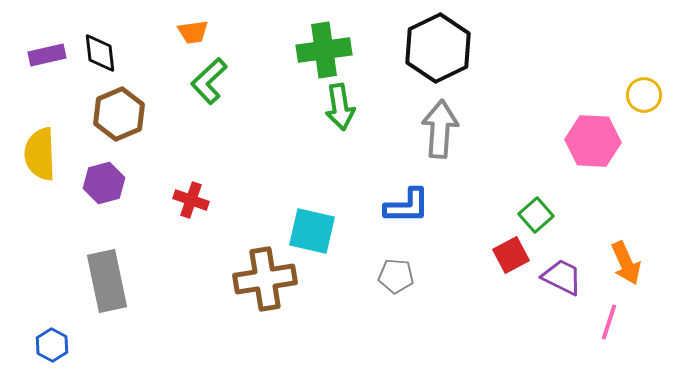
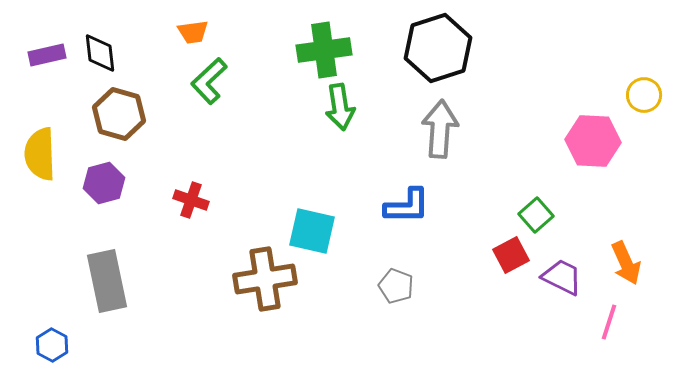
black hexagon: rotated 8 degrees clockwise
brown hexagon: rotated 21 degrees counterclockwise
gray pentagon: moved 10 px down; rotated 16 degrees clockwise
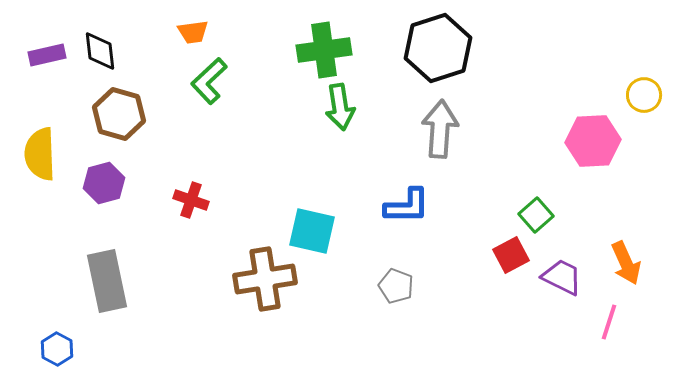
black diamond: moved 2 px up
pink hexagon: rotated 6 degrees counterclockwise
blue hexagon: moved 5 px right, 4 px down
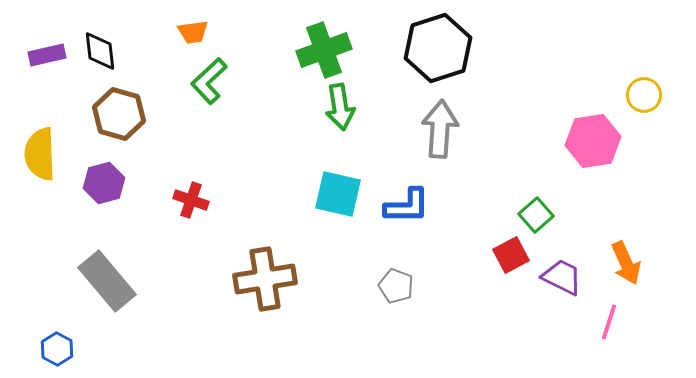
green cross: rotated 12 degrees counterclockwise
pink hexagon: rotated 6 degrees counterclockwise
cyan square: moved 26 px right, 37 px up
gray rectangle: rotated 28 degrees counterclockwise
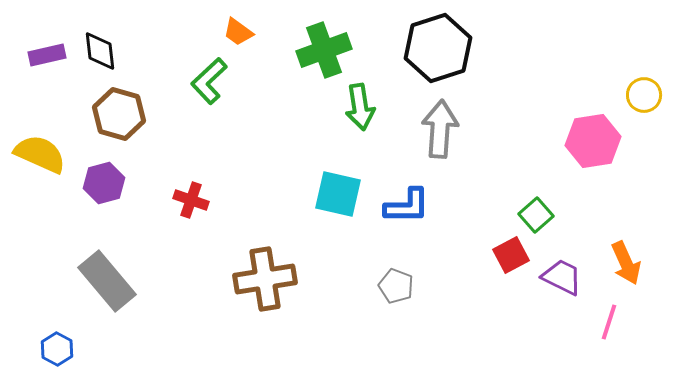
orange trapezoid: moved 45 px right; rotated 44 degrees clockwise
green arrow: moved 20 px right
yellow semicircle: rotated 116 degrees clockwise
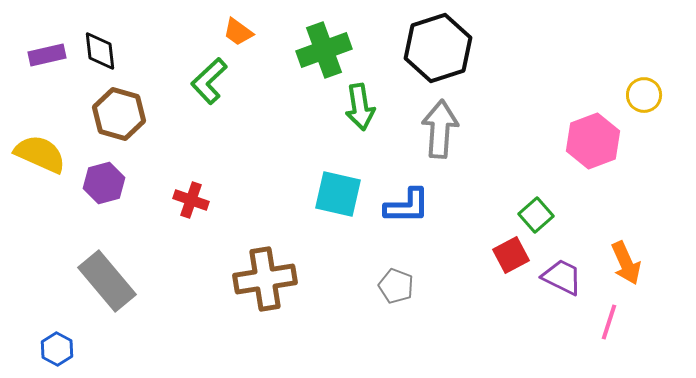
pink hexagon: rotated 12 degrees counterclockwise
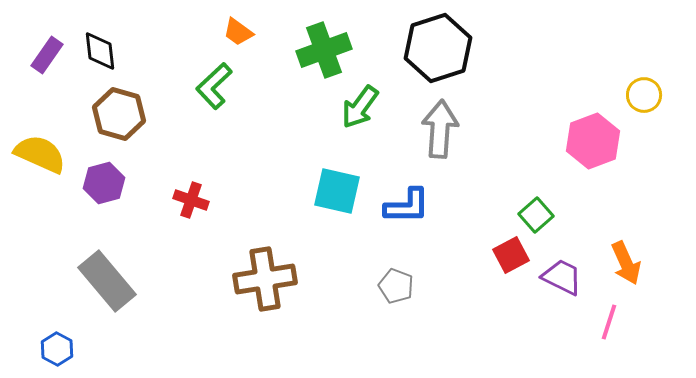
purple rectangle: rotated 42 degrees counterclockwise
green L-shape: moved 5 px right, 5 px down
green arrow: rotated 45 degrees clockwise
cyan square: moved 1 px left, 3 px up
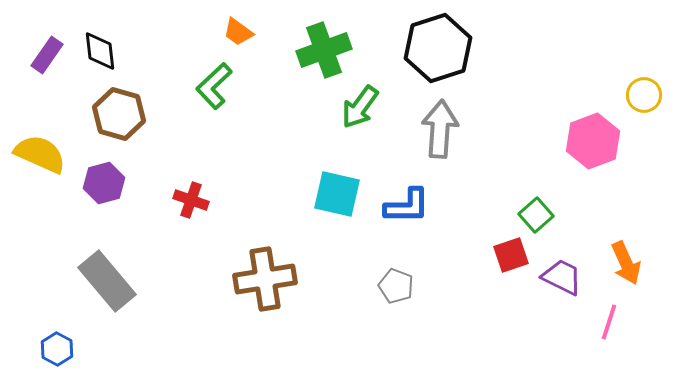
cyan square: moved 3 px down
red square: rotated 9 degrees clockwise
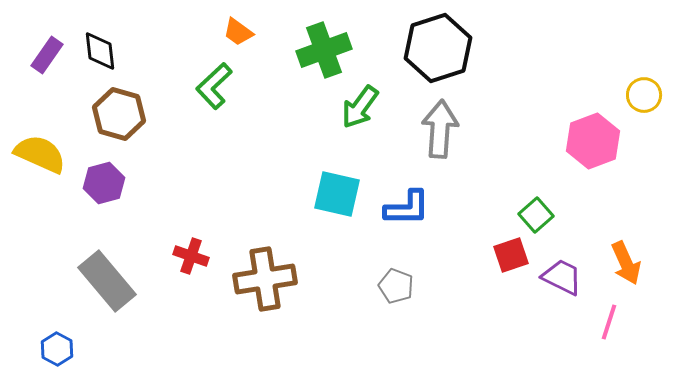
red cross: moved 56 px down
blue L-shape: moved 2 px down
